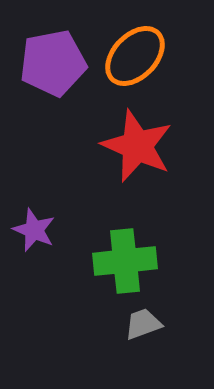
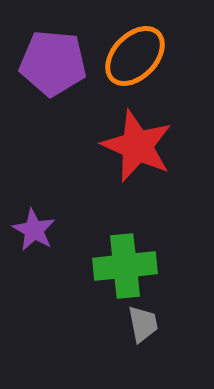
purple pentagon: rotated 16 degrees clockwise
purple star: rotated 6 degrees clockwise
green cross: moved 5 px down
gray trapezoid: rotated 99 degrees clockwise
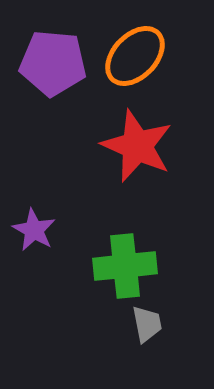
gray trapezoid: moved 4 px right
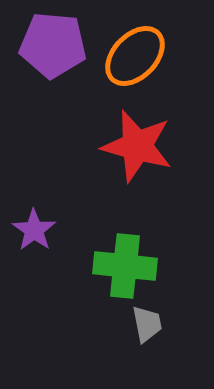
purple pentagon: moved 18 px up
red star: rotated 8 degrees counterclockwise
purple star: rotated 6 degrees clockwise
green cross: rotated 12 degrees clockwise
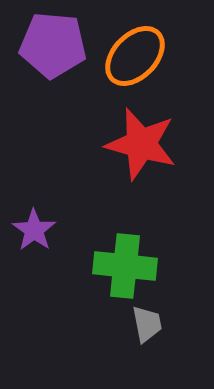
red star: moved 4 px right, 2 px up
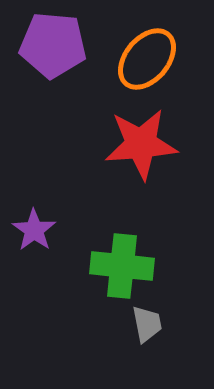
orange ellipse: moved 12 px right, 3 px down; rotated 4 degrees counterclockwise
red star: rotated 20 degrees counterclockwise
green cross: moved 3 px left
